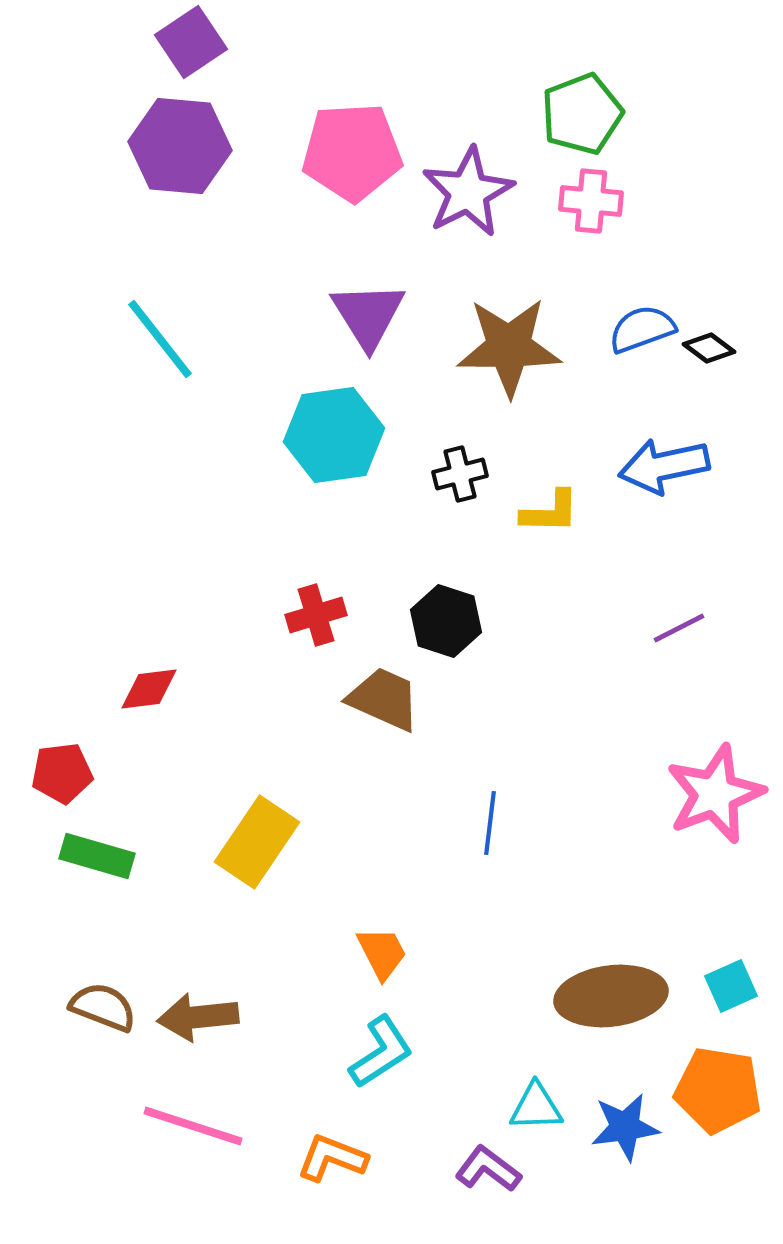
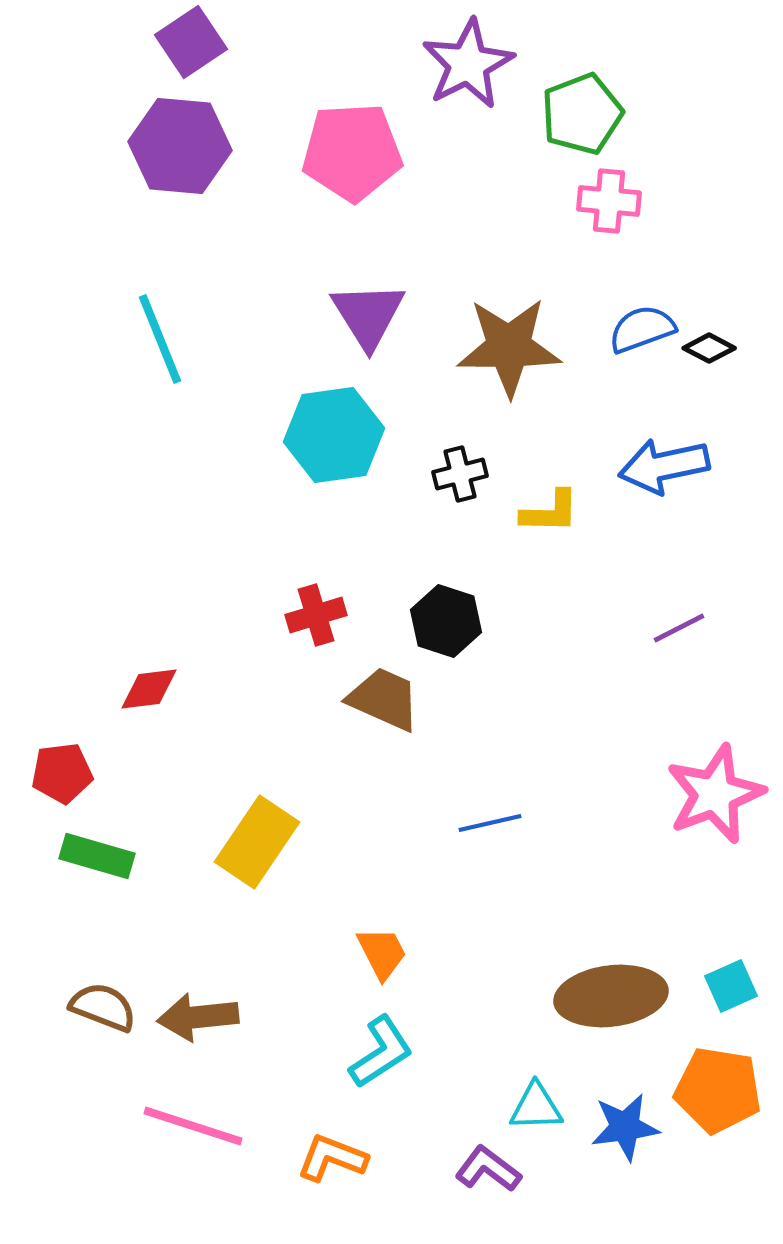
purple star: moved 128 px up
pink cross: moved 18 px right
cyan line: rotated 16 degrees clockwise
black diamond: rotated 9 degrees counterclockwise
blue line: rotated 70 degrees clockwise
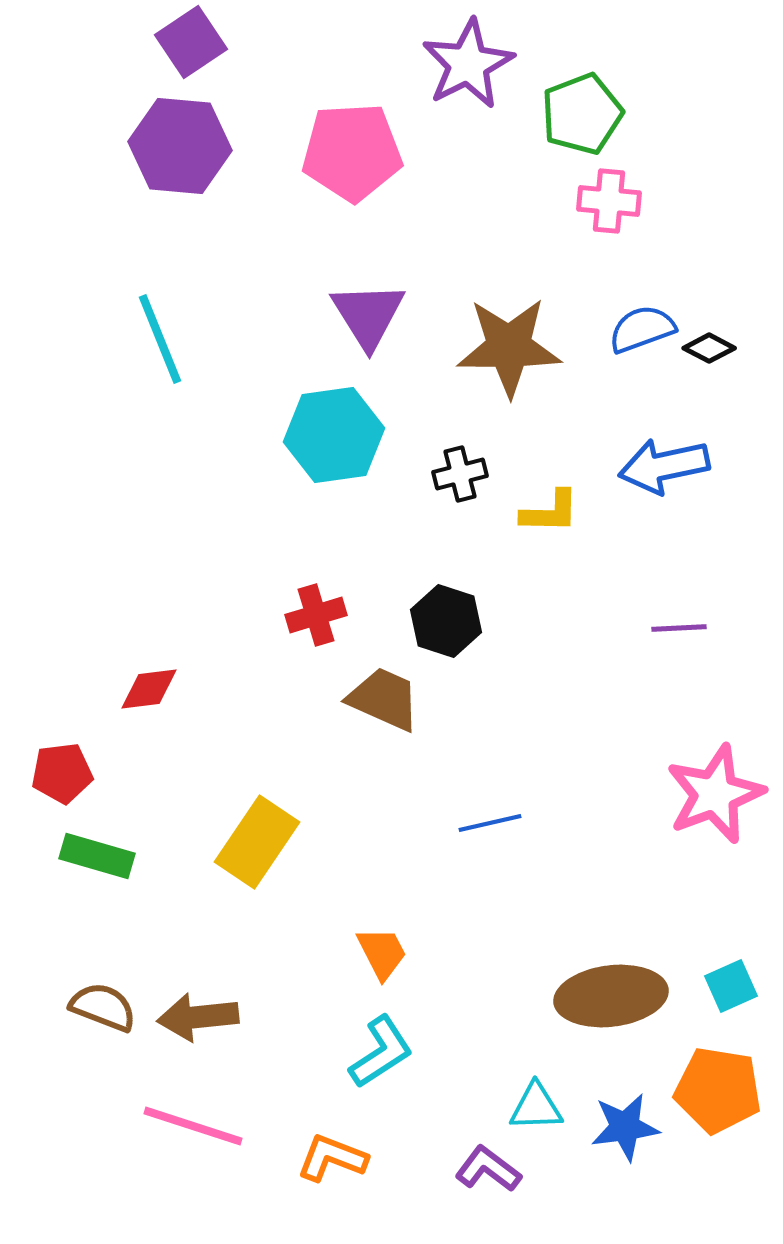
purple line: rotated 24 degrees clockwise
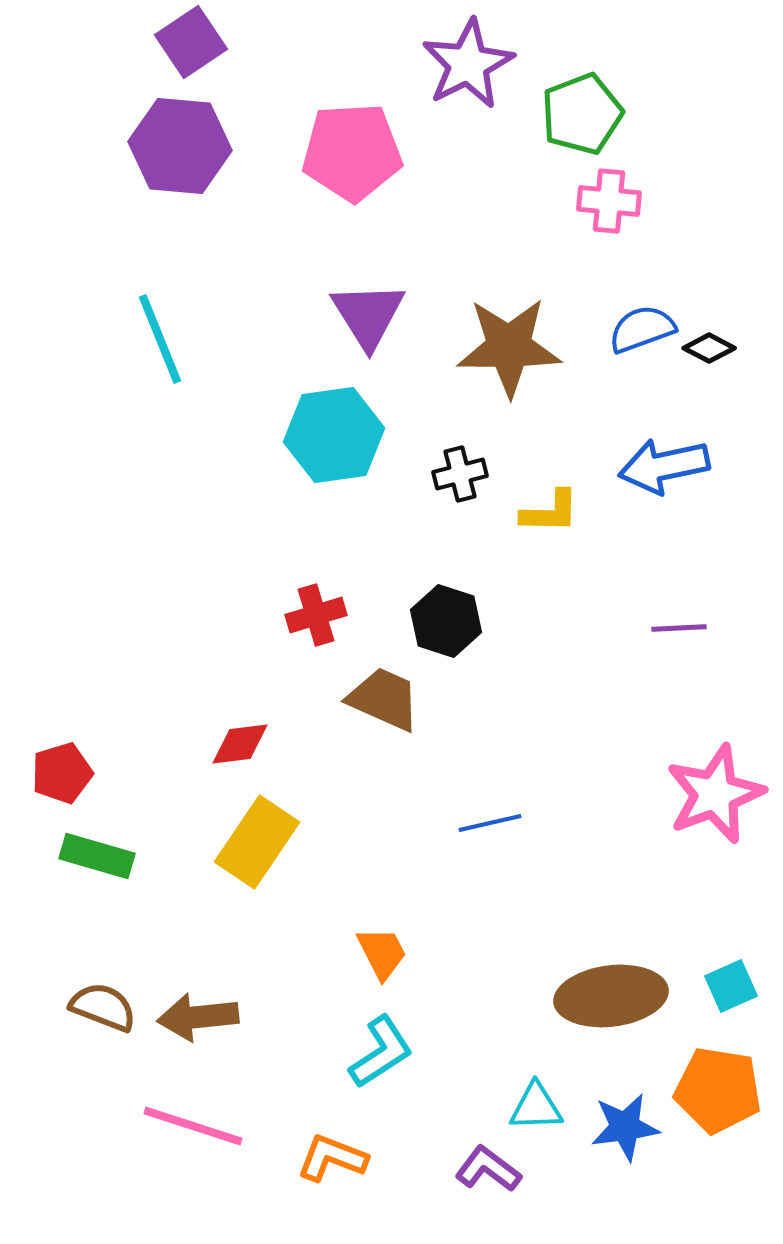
red diamond: moved 91 px right, 55 px down
red pentagon: rotated 10 degrees counterclockwise
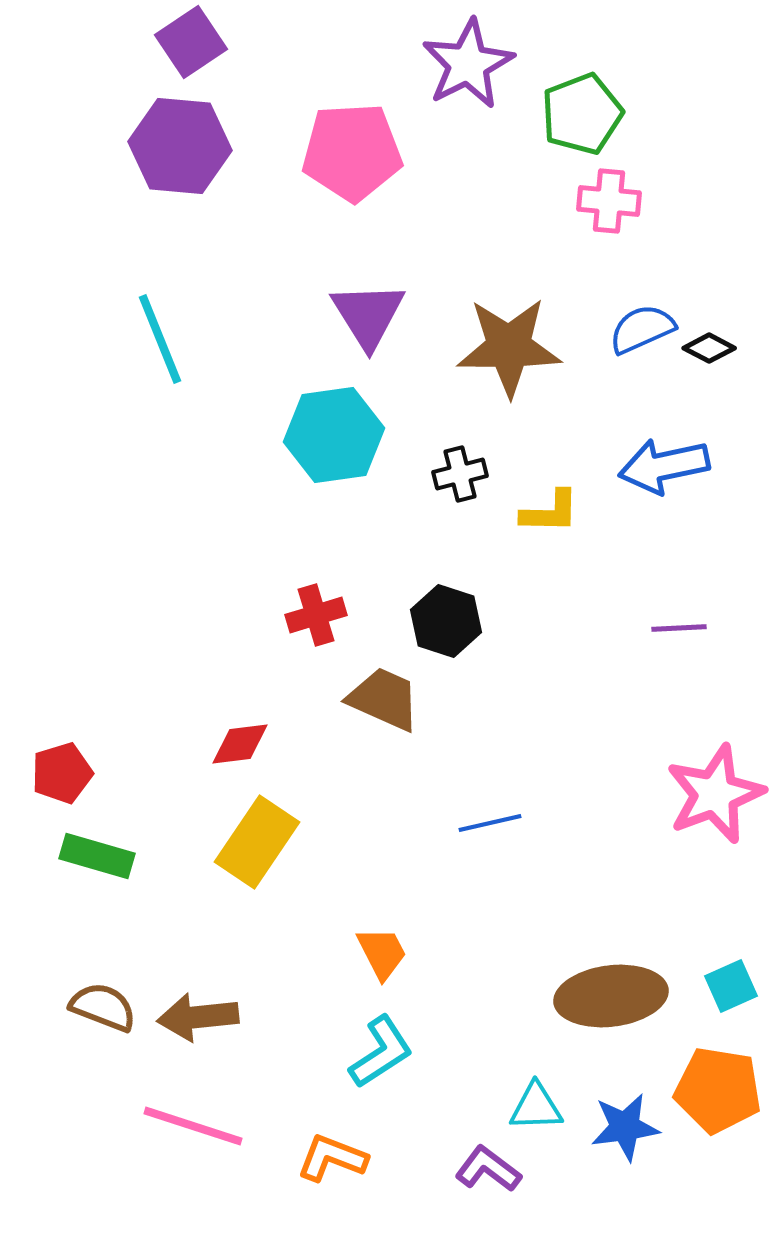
blue semicircle: rotated 4 degrees counterclockwise
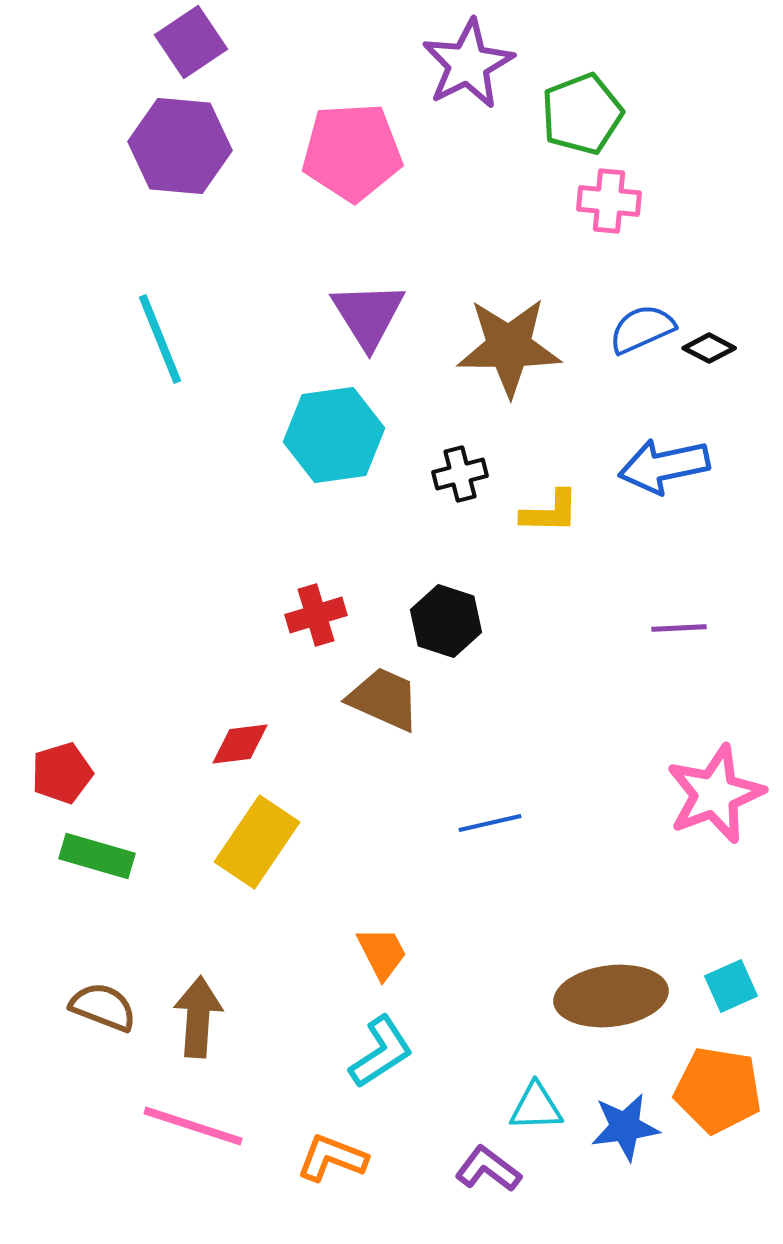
brown arrow: rotated 100 degrees clockwise
